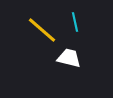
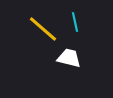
yellow line: moved 1 px right, 1 px up
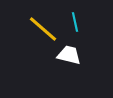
white trapezoid: moved 3 px up
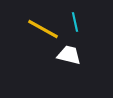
yellow line: rotated 12 degrees counterclockwise
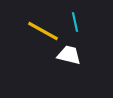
yellow line: moved 2 px down
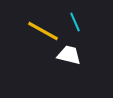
cyan line: rotated 12 degrees counterclockwise
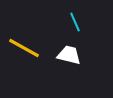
yellow line: moved 19 px left, 17 px down
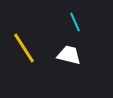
yellow line: rotated 28 degrees clockwise
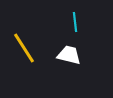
cyan line: rotated 18 degrees clockwise
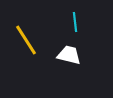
yellow line: moved 2 px right, 8 px up
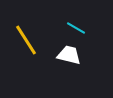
cyan line: moved 1 px right, 6 px down; rotated 54 degrees counterclockwise
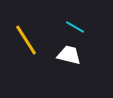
cyan line: moved 1 px left, 1 px up
